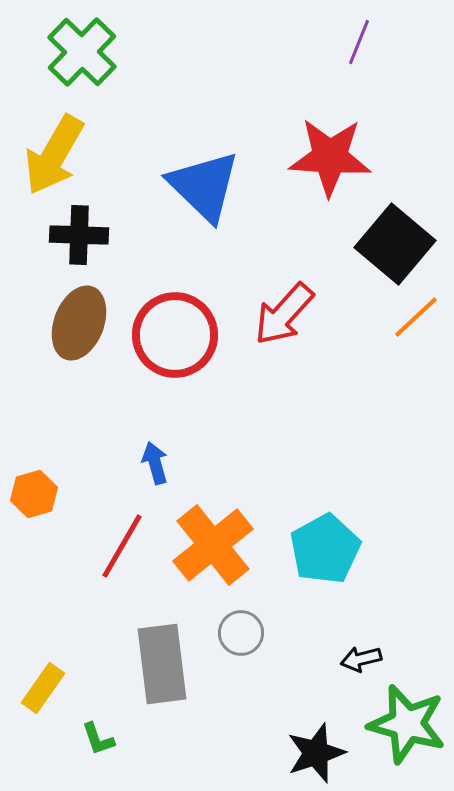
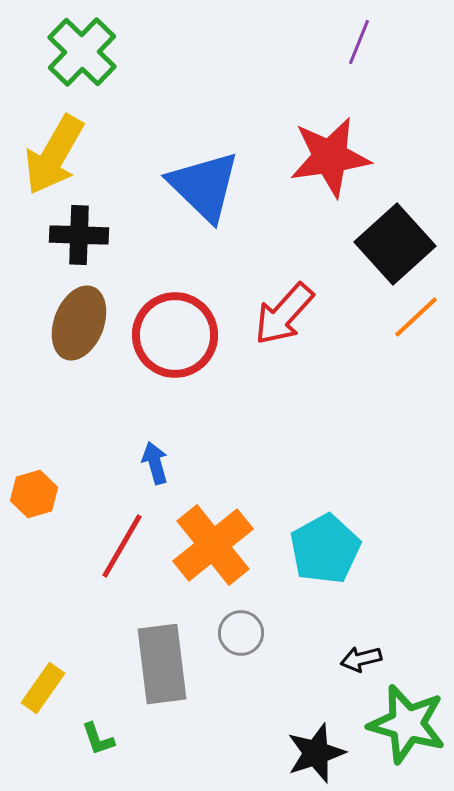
red star: rotated 12 degrees counterclockwise
black square: rotated 8 degrees clockwise
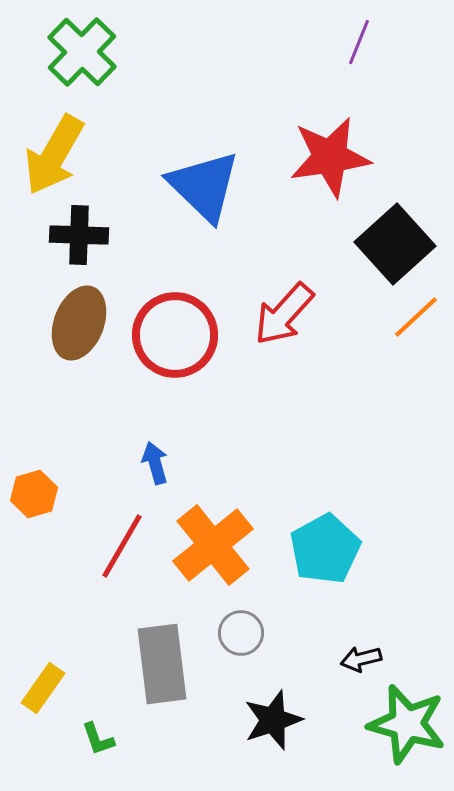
black star: moved 43 px left, 33 px up
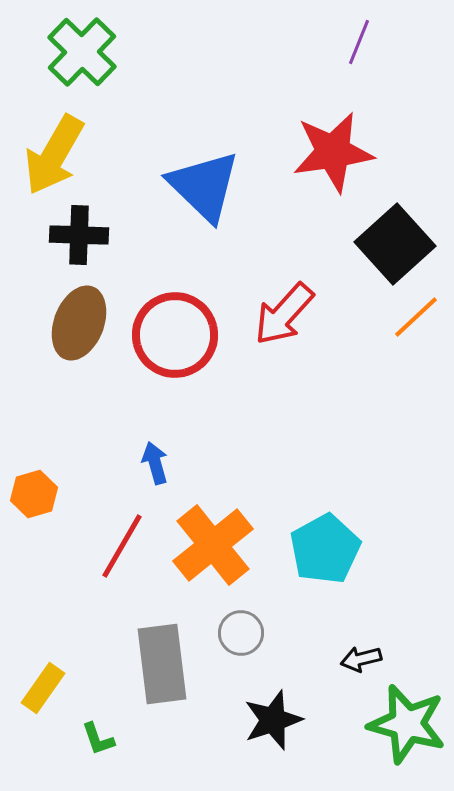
red star: moved 3 px right, 5 px up
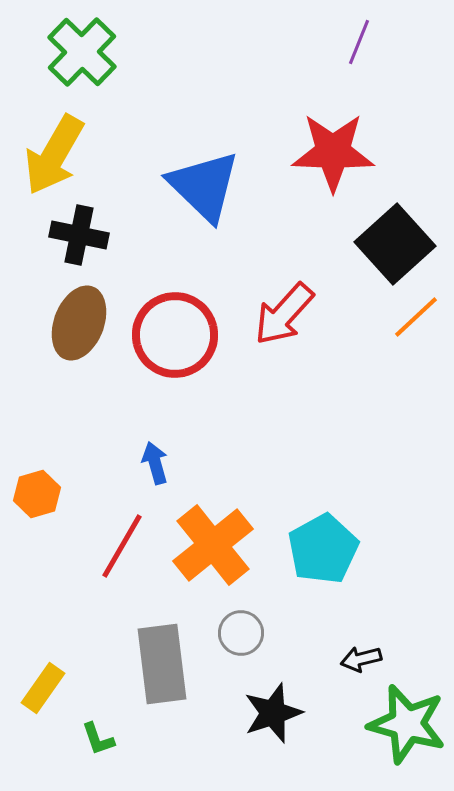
red star: rotated 10 degrees clockwise
black cross: rotated 10 degrees clockwise
orange hexagon: moved 3 px right
cyan pentagon: moved 2 px left
black star: moved 7 px up
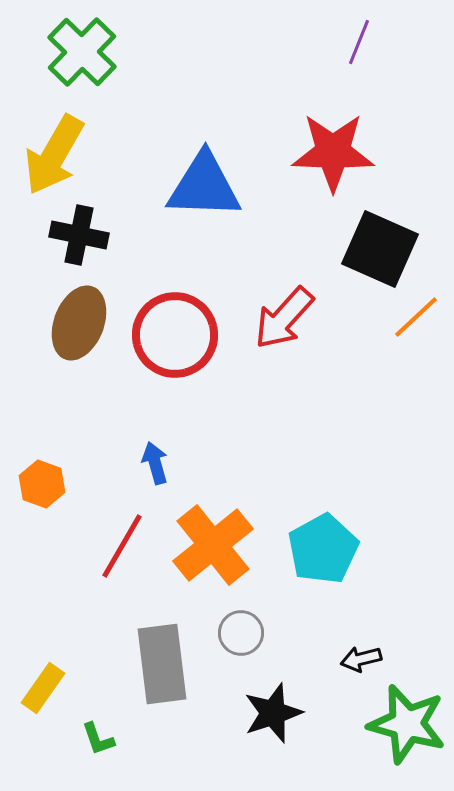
blue triangle: rotated 42 degrees counterclockwise
black square: moved 15 px left, 5 px down; rotated 24 degrees counterclockwise
red arrow: moved 4 px down
orange hexagon: moved 5 px right, 10 px up; rotated 24 degrees counterclockwise
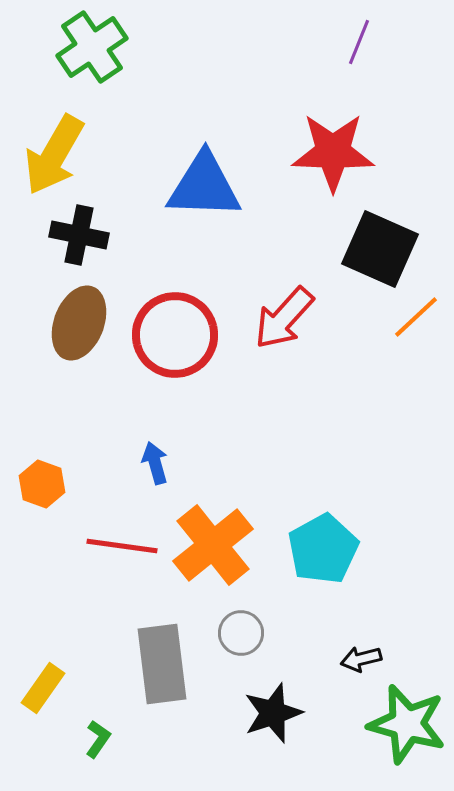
green cross: moved 10 px right, 5 px up; rotated 12 degrees clockwise
red line: rotated 68 degrees clockwise
green L-shape: rotated 126 degrees counterclockwise
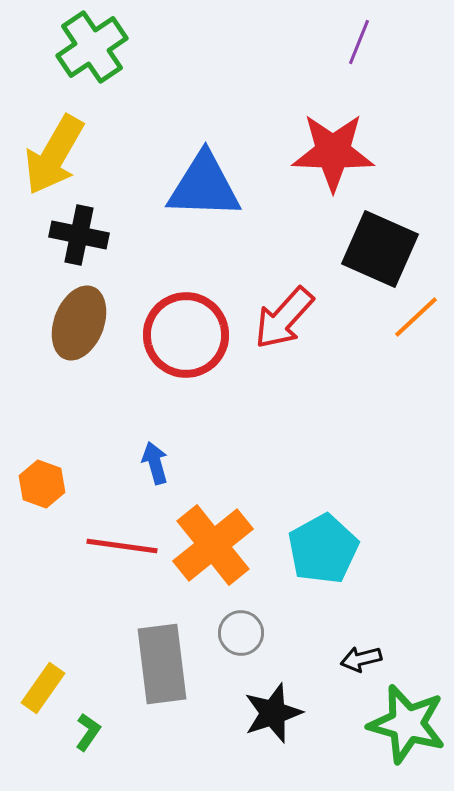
red circle: moved 11 px right
green L-shape: moved 10 px left, 7 px up
